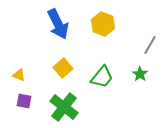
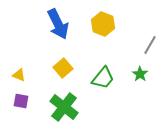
green trapezoid: moved 1 px right, 1 px down
purple square: moved 3 px left
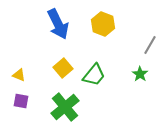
green trapezoid: moved 9 px left, 3 px up
green cross: moved 1 px right; rotated 12 degrees clockwise
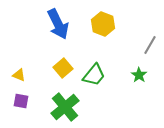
green star: moved 1 px left, 1 px down
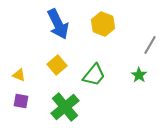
yellow square: moved 6 px left, 3 px up
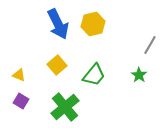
yellow hexagon: moved 10 px left; rotated 25 degrees clockwise
purple square: rotated 21 degrees clockwise
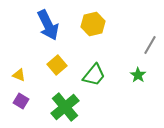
blue arrow: moved 10 px left, 1 px down
green star: moved 1 px left
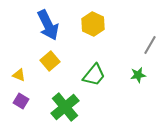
yellow hexagon: rotated 20 degrees counterclockwise
yellow square: moved 7 px left, 4 px up
green star: rotated 28 degrees clockwise
